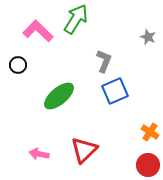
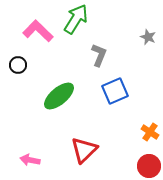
gray L-shape: moved 5 px left, 6 px up
pink arrow: moved 9 px left, 6 px down
red circle: moved 1 px right, 1 px down
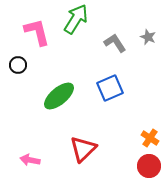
pink L-shape: moved 1 px left, 1 px down; rotated 32 degrees clockwise
gray L-shape: moved 16 px right, 12 px up; rotated 55 degrees counterclockwise
blue square: moved 5 px left, 3 px up
orange cross: moved 6 px down
red triangle: moved 1 px left, 1 px up
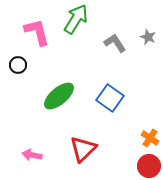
blue square: moved 10 px down; rotated 32 degrees counterclockwise
pink arrow: moved 2 px right, 5 px up
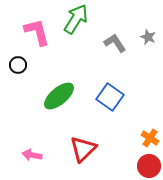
blue square: moved 1 px up
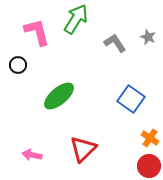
blue square: moved 21 px right, 2 px down
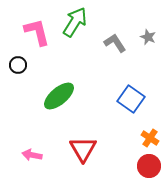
green arrow: moved 1 px left, 3 px down
red triangle: rotated 16 degrees counterclockwise
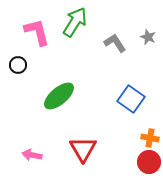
orange cross: rotated 24 degrees counterclockwise
red circle: moved 4 px up
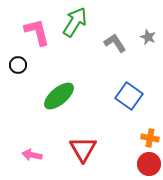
blue square: moved 2 px left, 3 px up
red circle: moved 2 px down
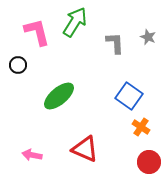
gray L-shape: rotated 30 degrees clockwise
orange cross: moved 9 px left, 11 px up; rotated 24 degrees clockwise
red triangle: moved 2 px right; rotated 36 degrees counterclockwise
red circle: moved 2 px up
